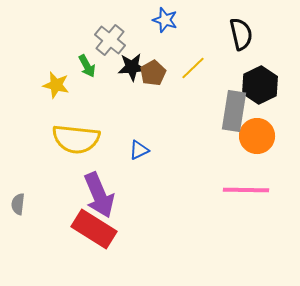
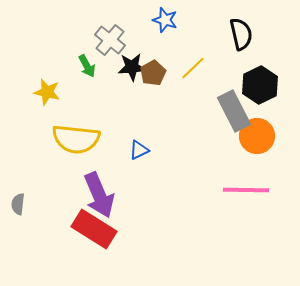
yellow star: moved 9 px left, 7 px down
gray rectangle: rotated 36 degrees counterclockwise
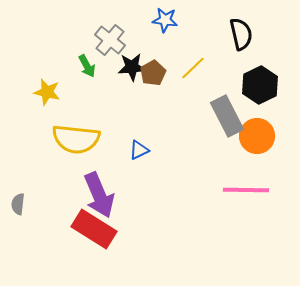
blue star: rotated 10 degrees counterclockwise
gray rectangle: moved 7 px left, 5 px down
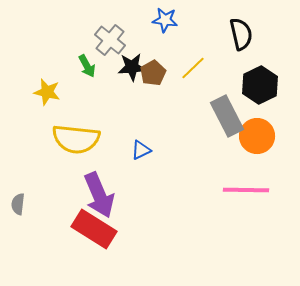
blue triangle: moved 2 px right
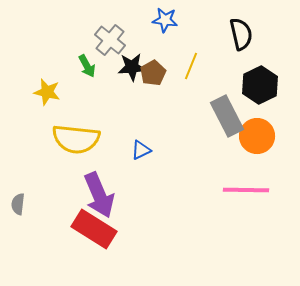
yellow line: moved 2 px left, 2 px up; rotated 24 degrees counterclockwise
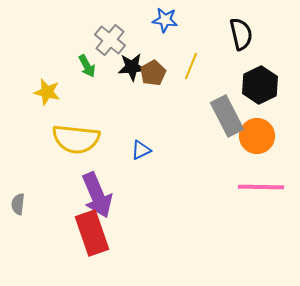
pink line: moved 15 px right, 3 px up
purple arrow: moved 2 px left
red rectangle: moved 2 px left, 4 px down; rotated 39 degrees clockwise
